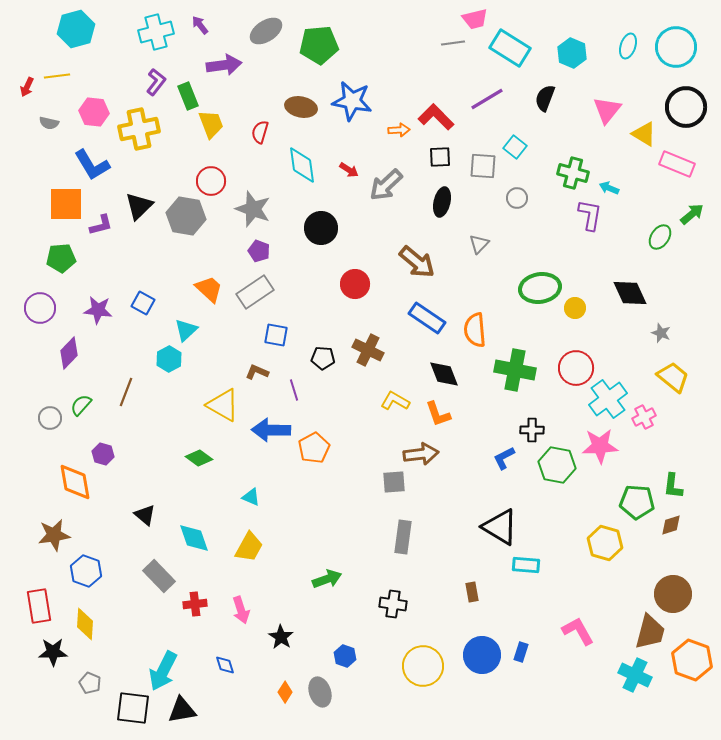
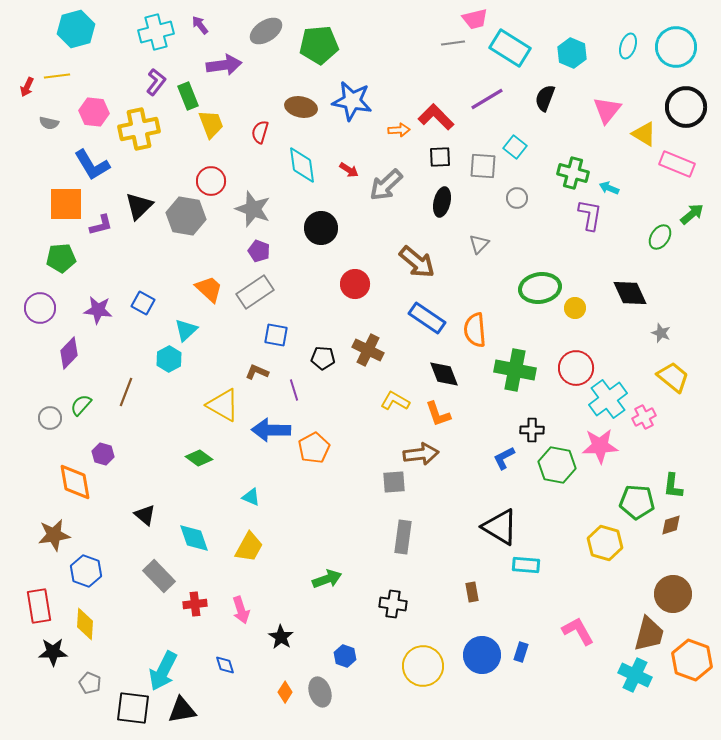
brown trapezoid at (650, 632): moved 1 px left, 2 px down
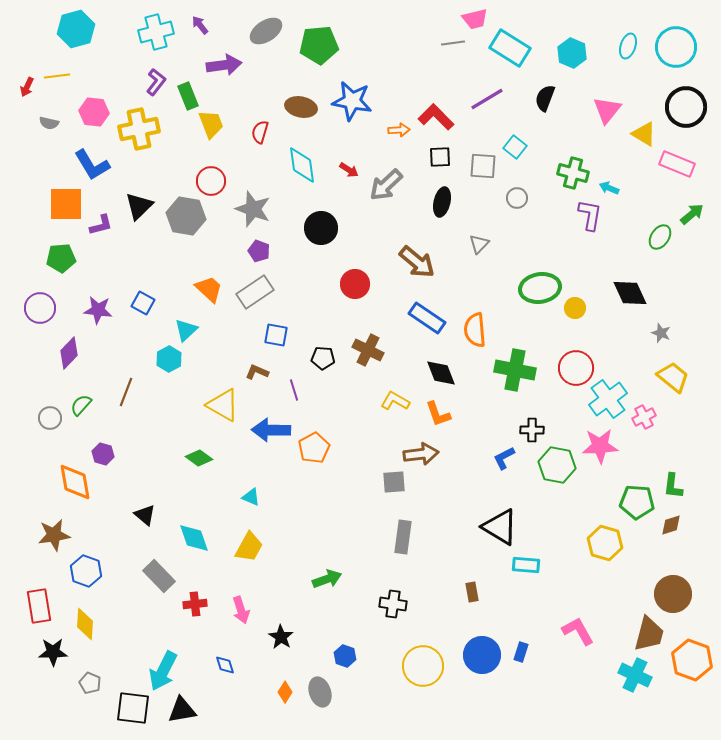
black diamond at (444, 374): moved 3 px left, 1 px up
